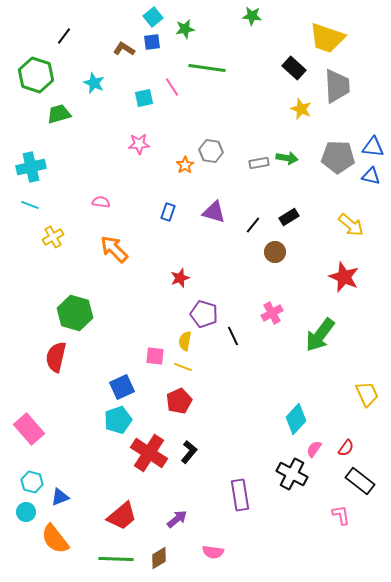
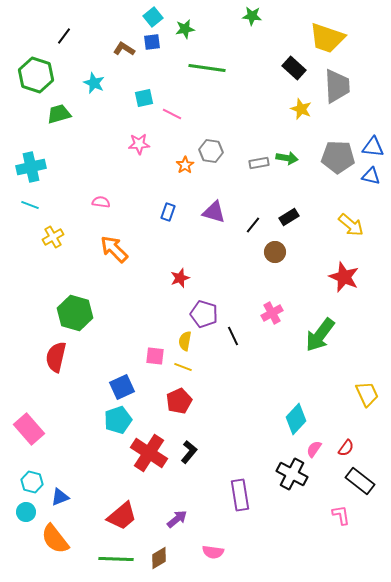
pink line at (172, 87): moved 27 px down; rotated 30 degrees counterclockwise
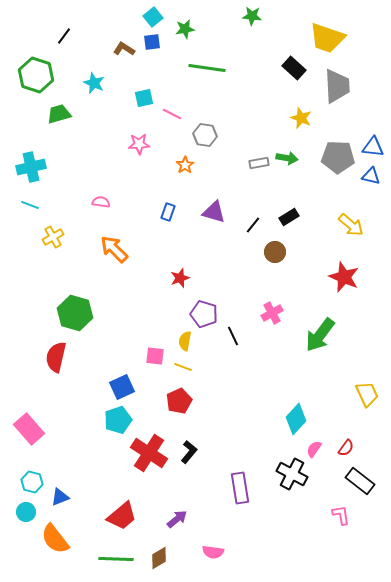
yellow star at (301, 109): moved 9 px down
gray hexagon at (211, 151): moved 6 px left, 16 px up
purple rectangle at (240, 495): moved 7 px up
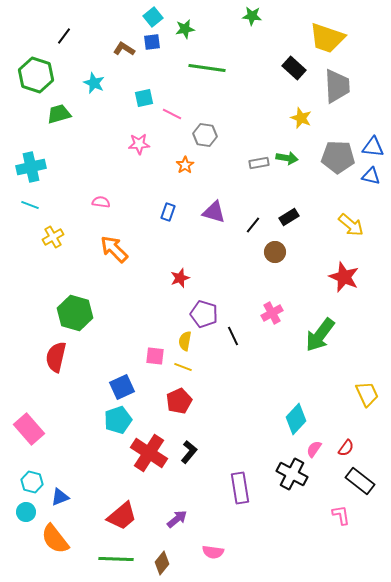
brown diamond at (159, 558): moved 3 px right, 5 px down; rotated 20 degrees counterclockwise
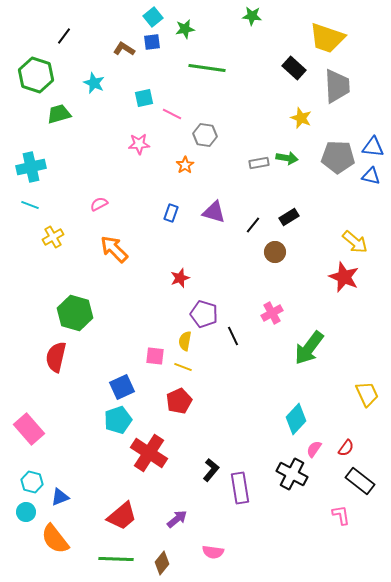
pink semicircle at (101, 202): moved 2 px left, 2 px down; rotated 36 degrees counterclockwise
blue rectangle at (168, 212): moved 3 px right, 1 px down
yellow arrow at (351, 225): moved 4 px right, 17 px down
green arrow at (320, 335): moved 11 px left, 13 px down
black L-shape at (189, 452): moved 22 px right, 18 px down
